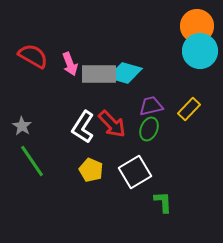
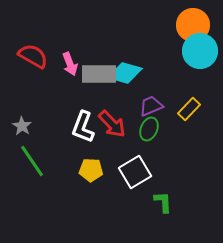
orange circle: moved 4 px left, 1 px up
purple trapezoid: rotated 10 degrees counterclockwise
white L-shape: rotated 12 degrees counterclockwise
yellow pentagon: rotated 20 degrees counterclockwise
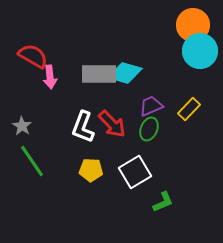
pink arrow: moved 20 px left, 13 px down; rotated 15 degrees clockwise
green L-shape: rotated 70 degrees clockwise
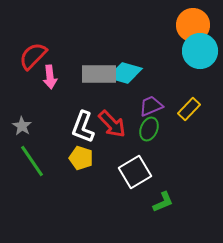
red semicircle: rotated 76 degrees counterclockwise
yellow pentagon: moved 10 px left, 12 px up; rotated 15 degrees clockwise
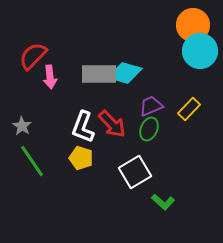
green L-shape: rotated 65 degrees clockwise
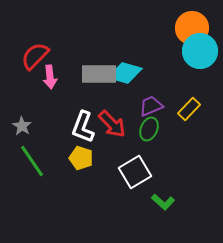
orange circle: moved 1 px left, 3 px down
red semicircle: moved 2 px right
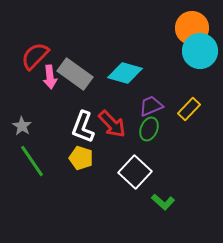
gray rectangle: moved 24 px left; rotated 36 degrees clockwise
white square: rotated 16 degrees counterclockwise
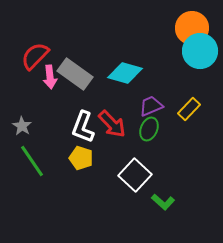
white square: moved 3 px down
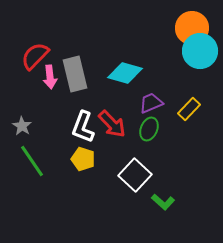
gray rectangle: rotated 40 degrees clockwise
purple trapezoid: moved 3 px up
yellow pentagon: moved 2 px right, 1 px down
